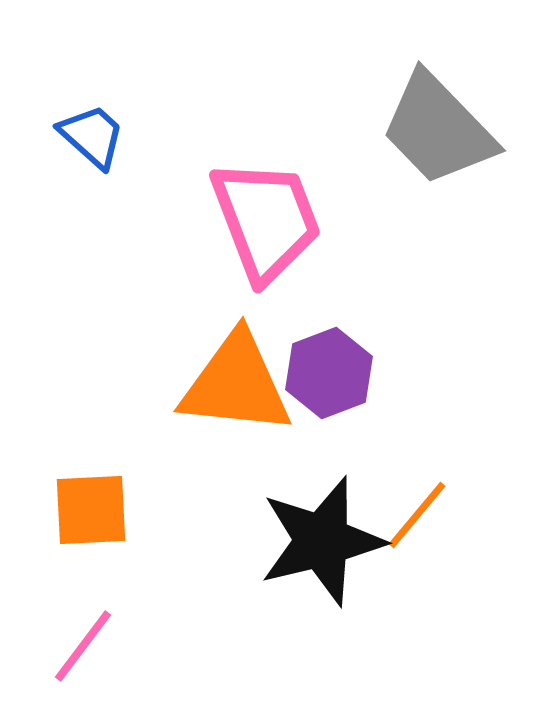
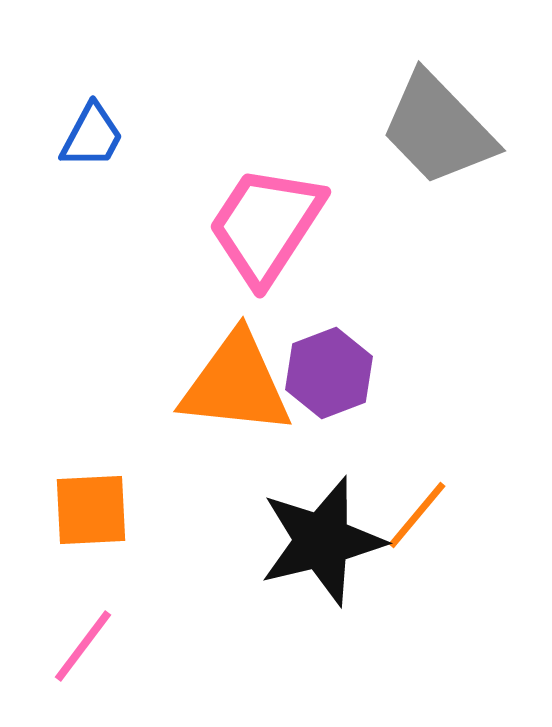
blue trapezoid: rotated 76 degrees clockwise
pink trapezoid: moved 5 px down; rotated 126 degrees counterclockwise
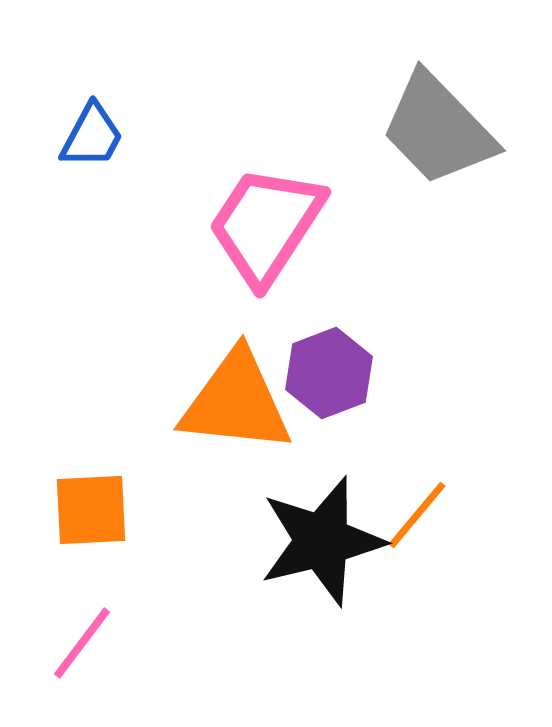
orange triangle: moved 18 px down
pink line: moved 1 px left, 3 px up
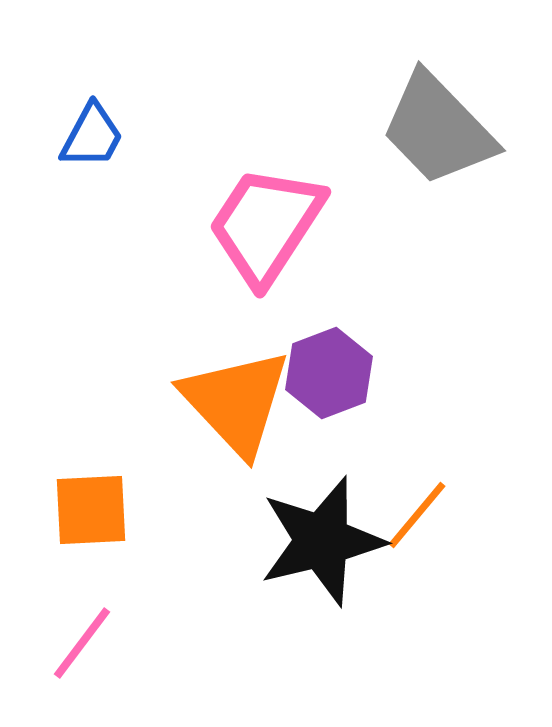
orange triangle: rotated 41 degrees clockwise
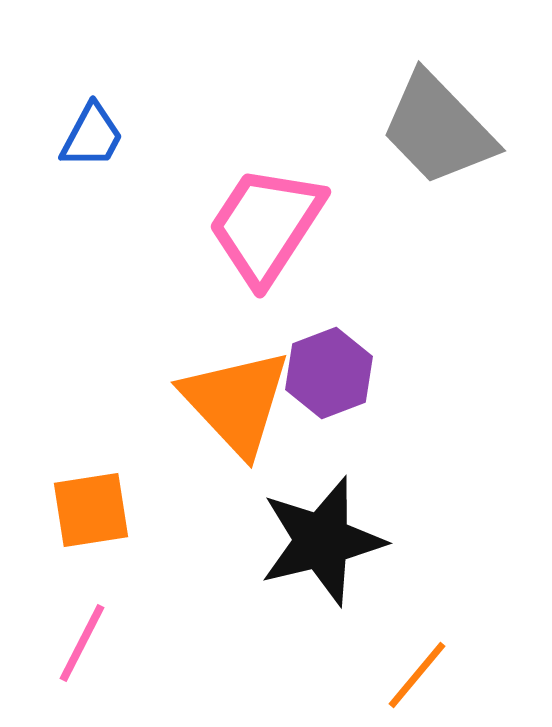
orange square: rotated 6 degrees counterclockwise
orange line: moved 160 px down
pink line: rotated 10 degrees counterclockwise
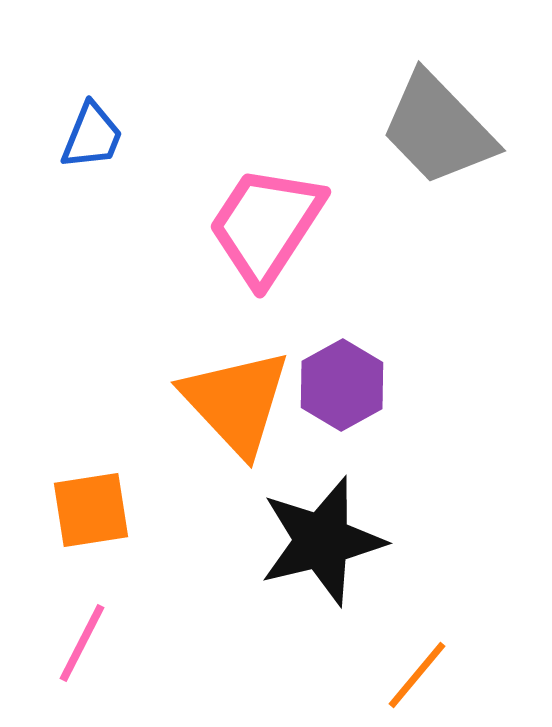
blue trapezoid: rotated 6 degrees counterclockwise
purple hexagon: moved 13 px right, 12 px down; rotated 8 degrees counterclockwise
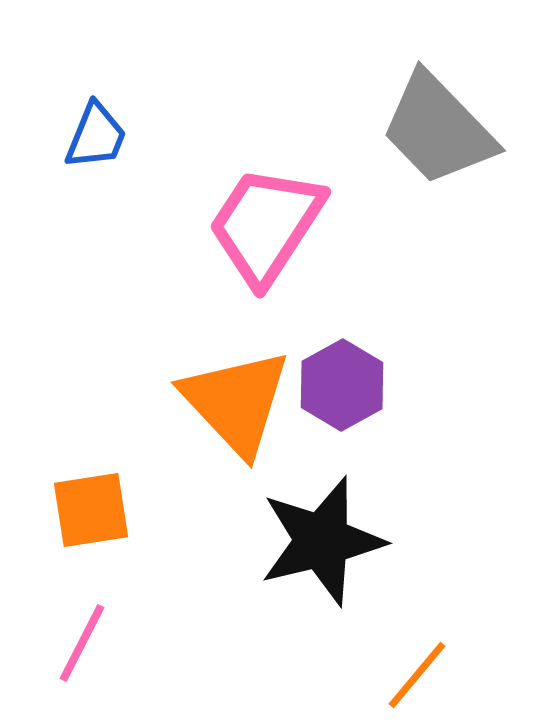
blue trapezoid: moved 4 px right
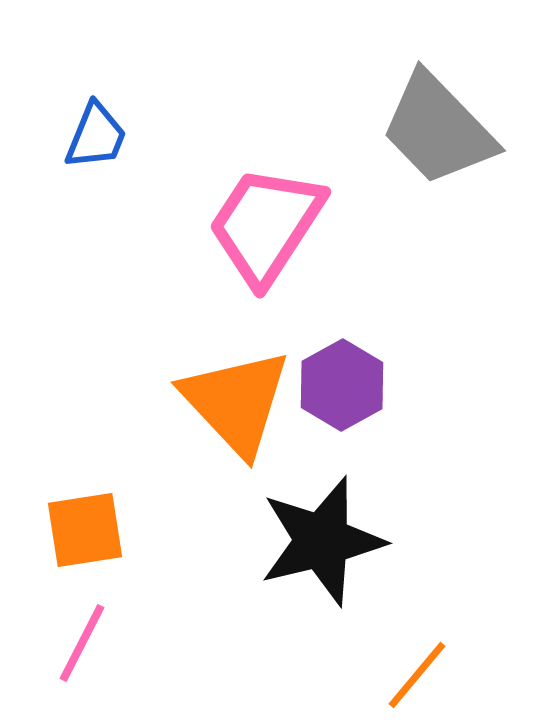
orange square: moved 6 px left, 20 px down
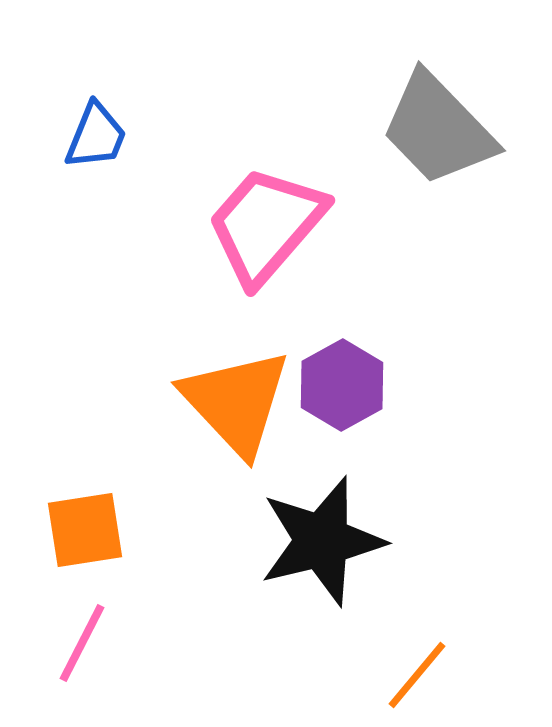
pink trapezoid: rotated 8 degrees clockwise
